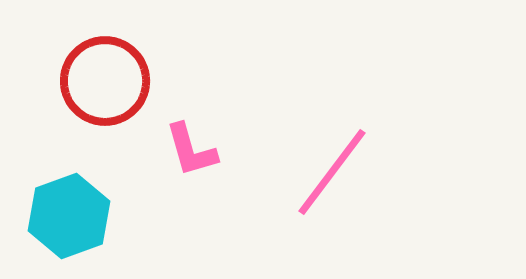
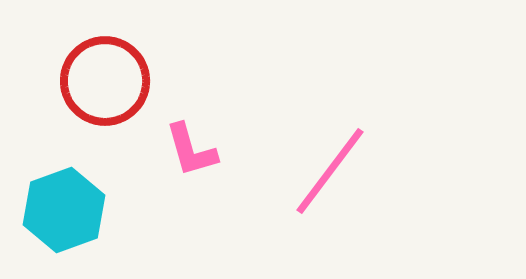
pink line: moved 2 px left, 1 px up
cyan hexagon: moved 5 px left, 6 px up
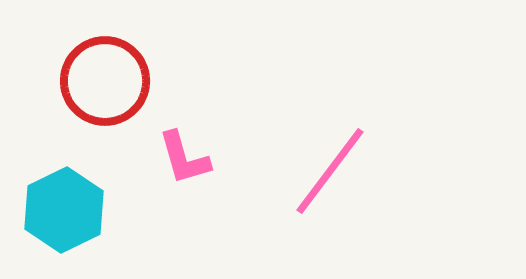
pink L-shape: moved 7 px left, 8 px down
cyan hexagon: rotated 6 degrees counterclockwise
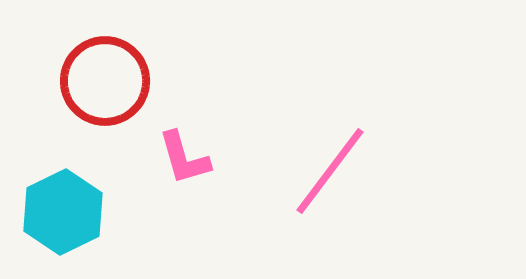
cyan hexagon: moved 1 px left, 2 px down
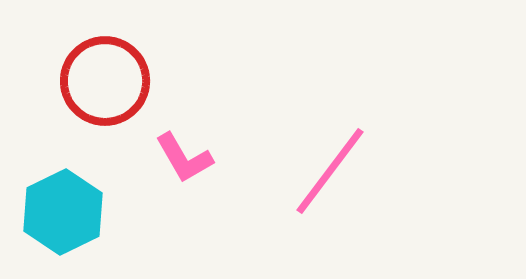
pink L-shape: rotated 14 degrees counterclockwise
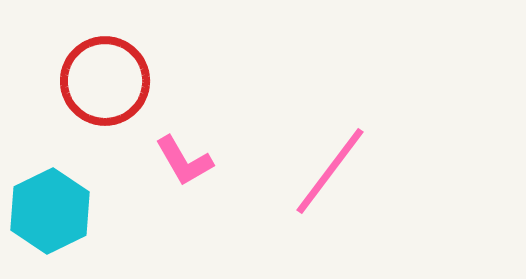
pink L-shape: moved 3 px down
cyan hexagon: moved 13 px left, 1 px up
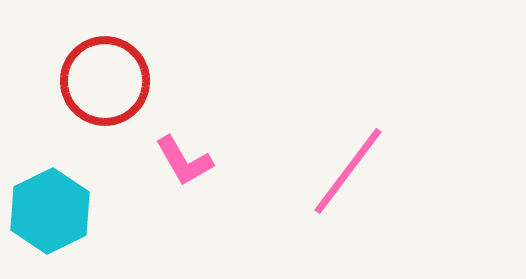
pink line: moved 18 px right
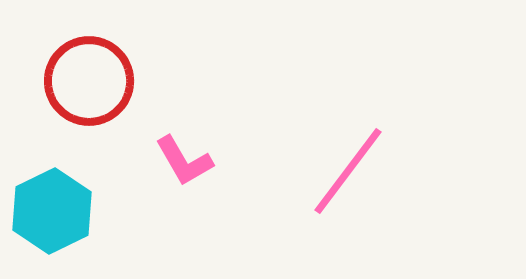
red circle: moved 16 px left
cyan hexagon: moved 2 px right
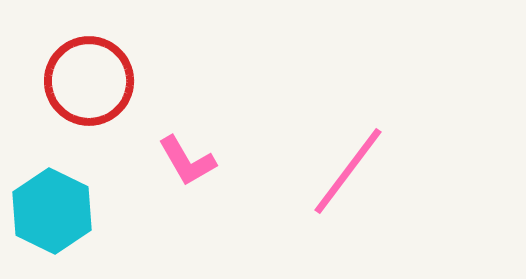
pink L-shape: moved 3 px right
cyan hexagon: rotated 8 degrees counterclockwise
